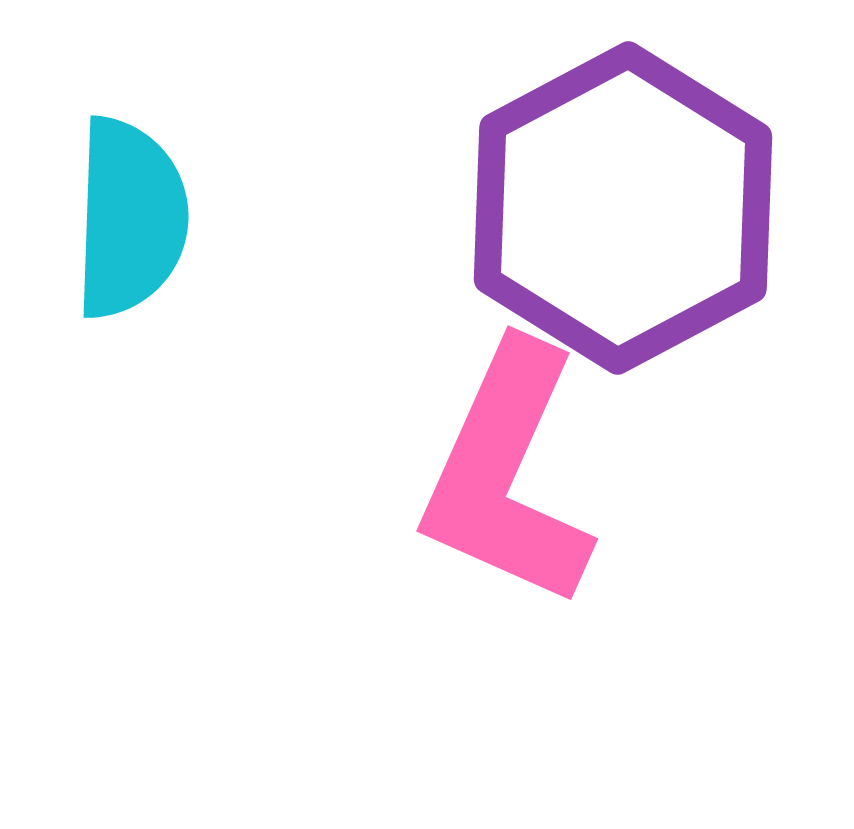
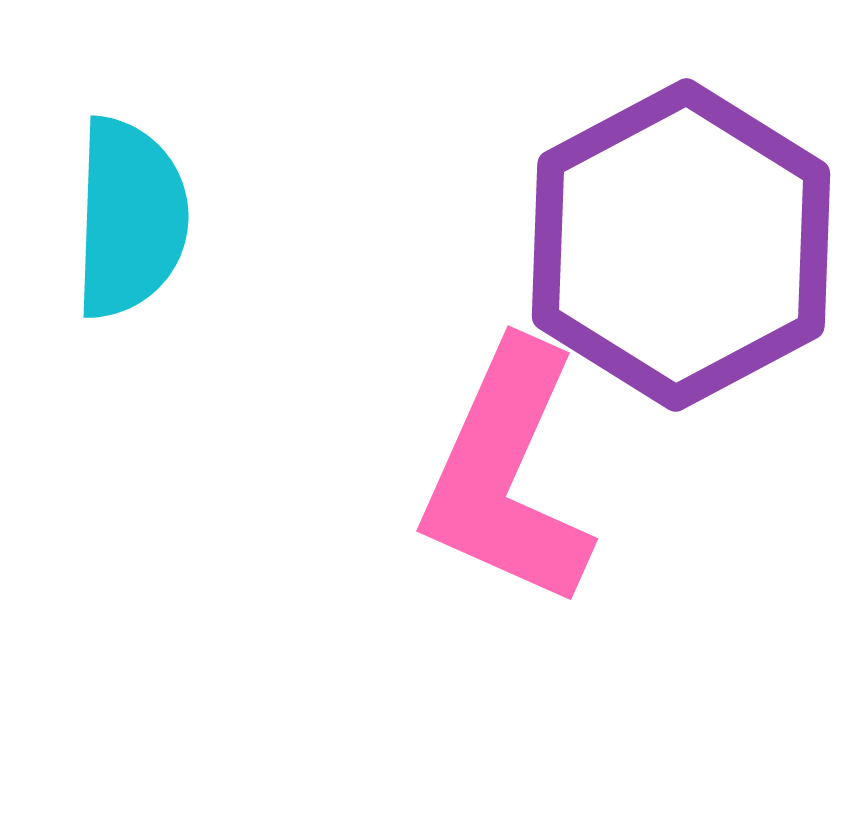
purple hexagon: moved 58 px right, 37 px down
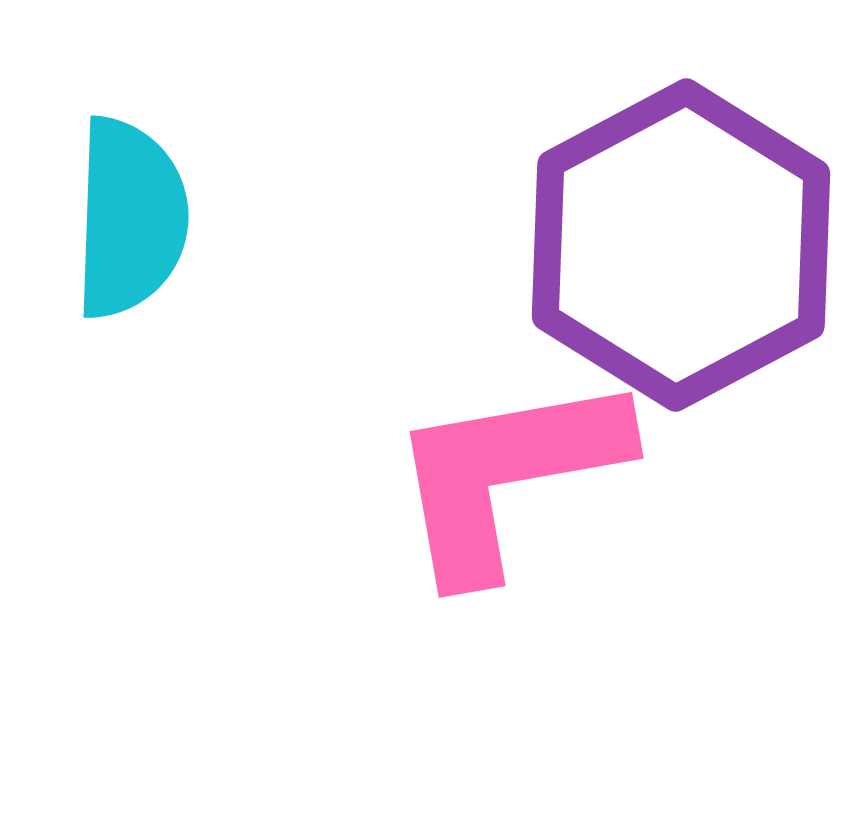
pink L-shape: rotated 56 degrees clockwise
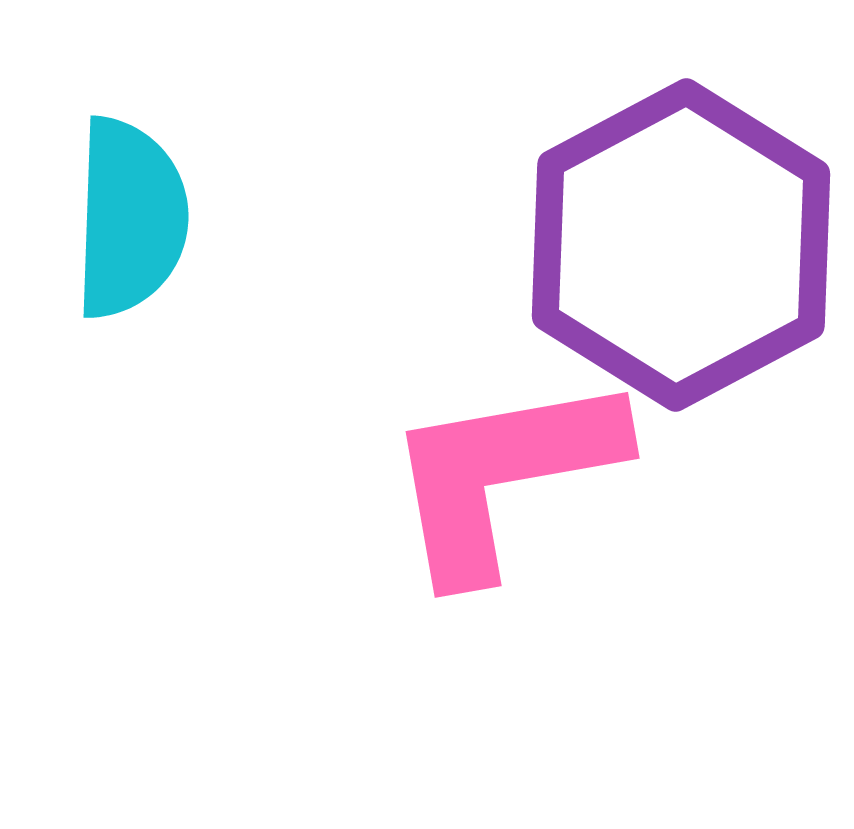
pink L-shape: moved 4 px left
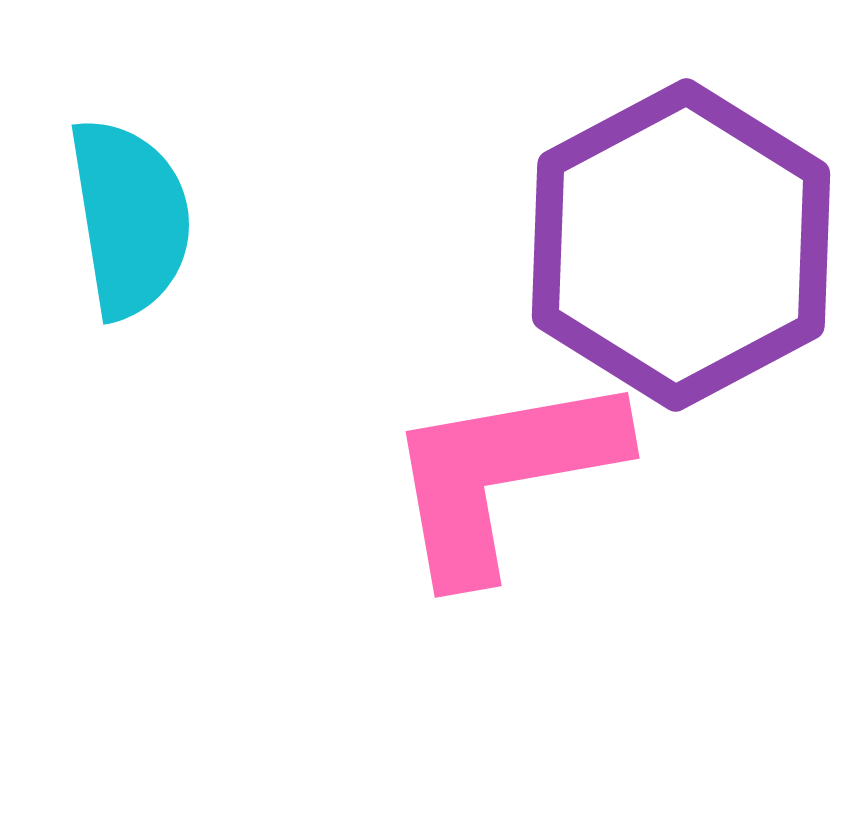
cyan semicircle: rotated 11 degrees counterclockwise
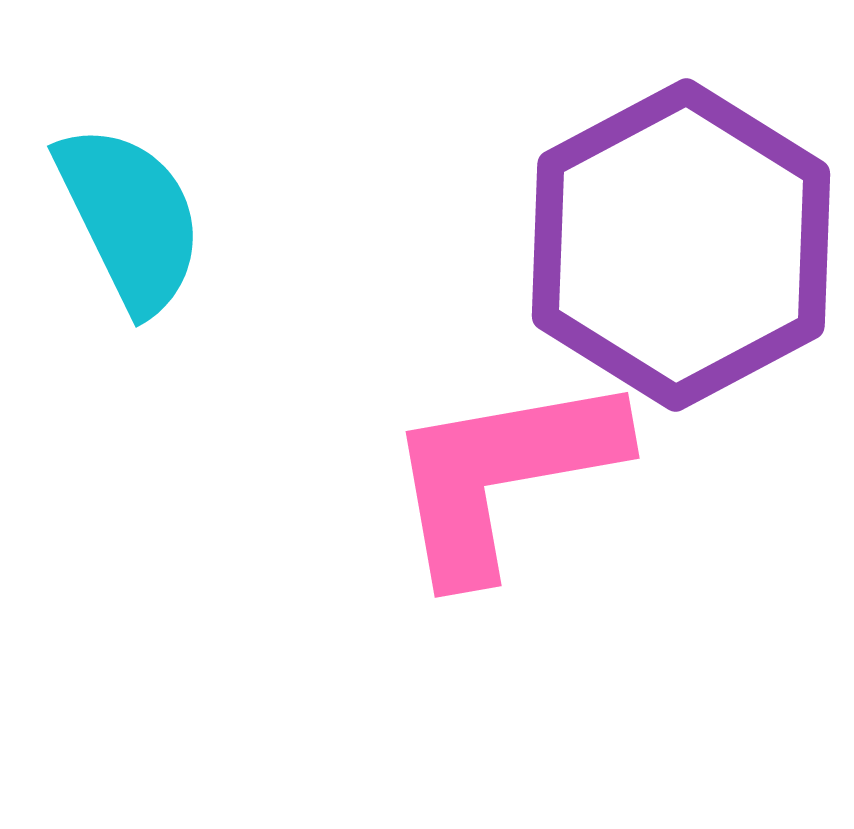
cyan semicircle: rotated 17 degrees counterclockwise
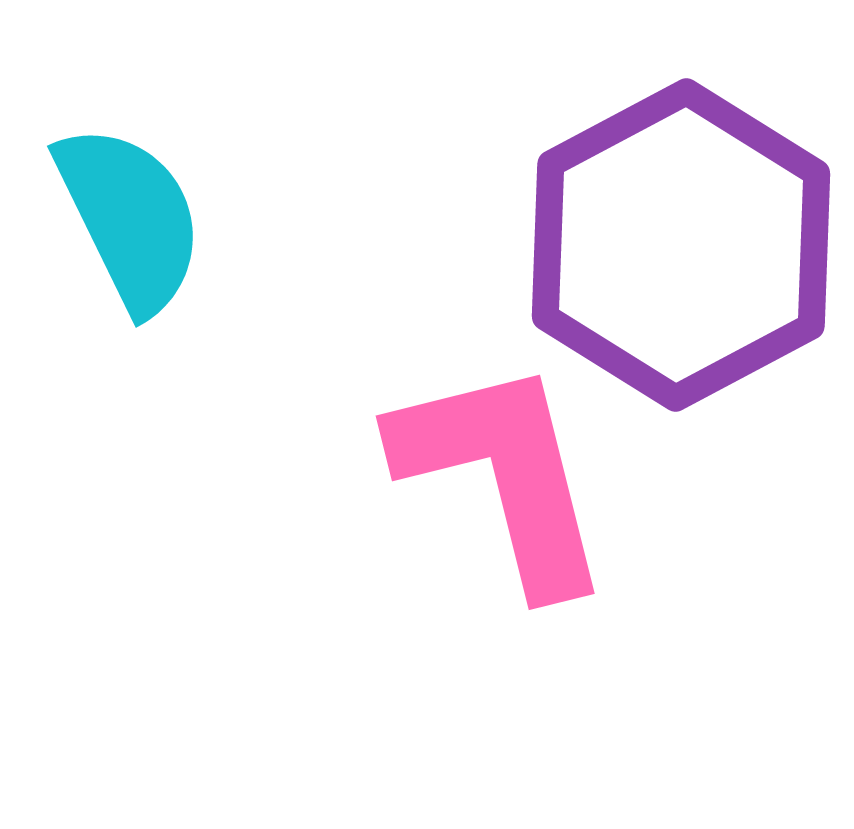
pink L-shape: rotated 86 degrees clockwise
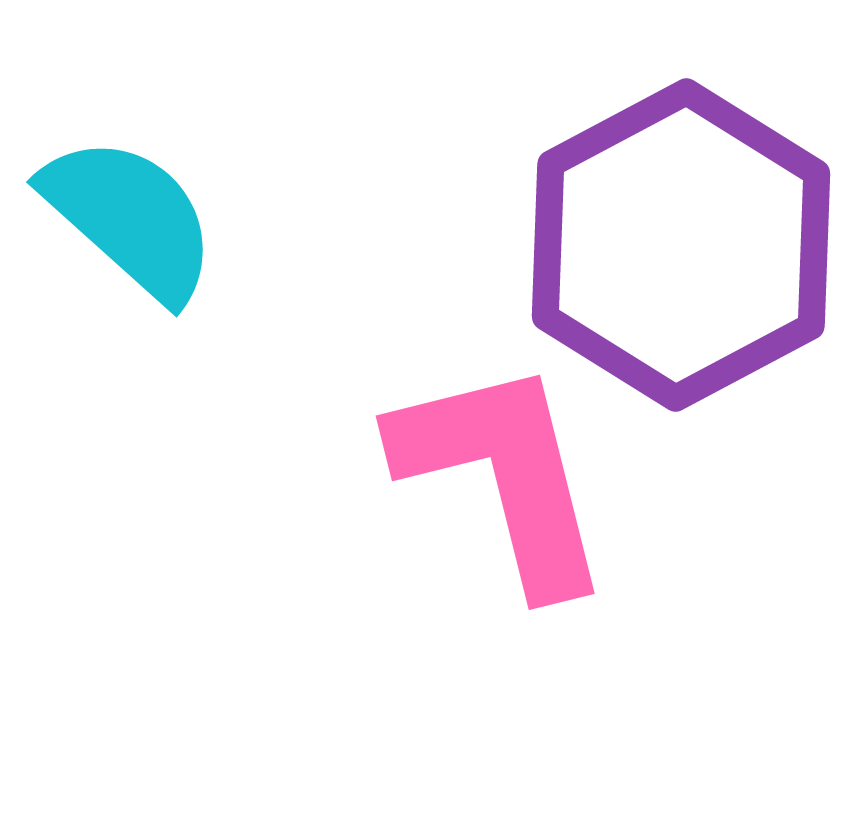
cyan semicircle: rotated 22 degrees counterclockwise
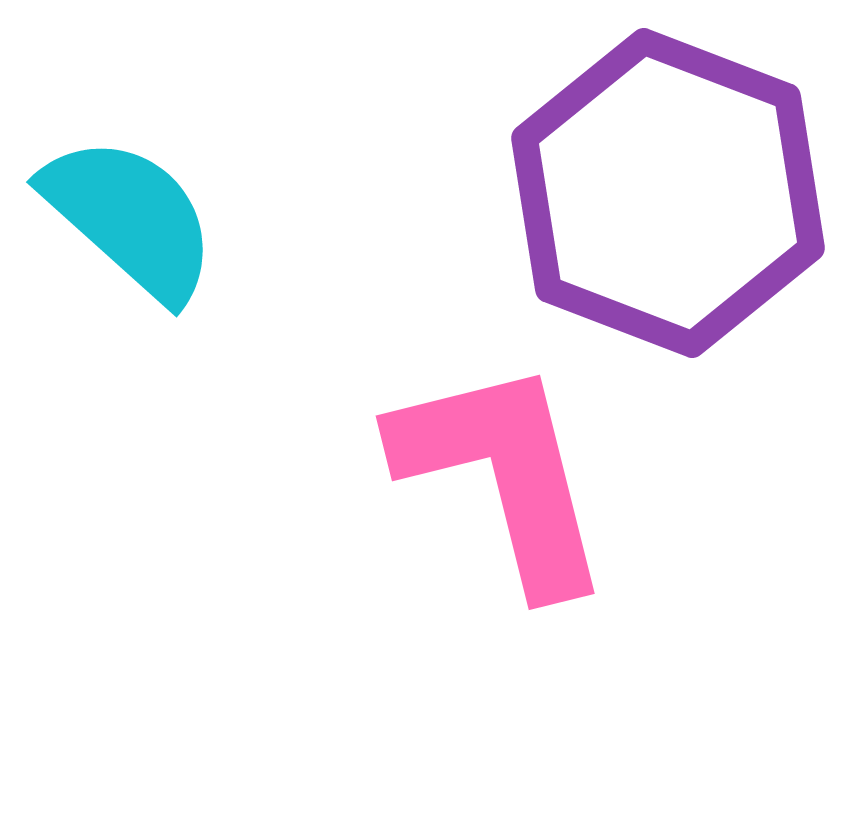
purple hexagon: moved 13 px left, 52 px up; rotated 11 degrees counterclockwise
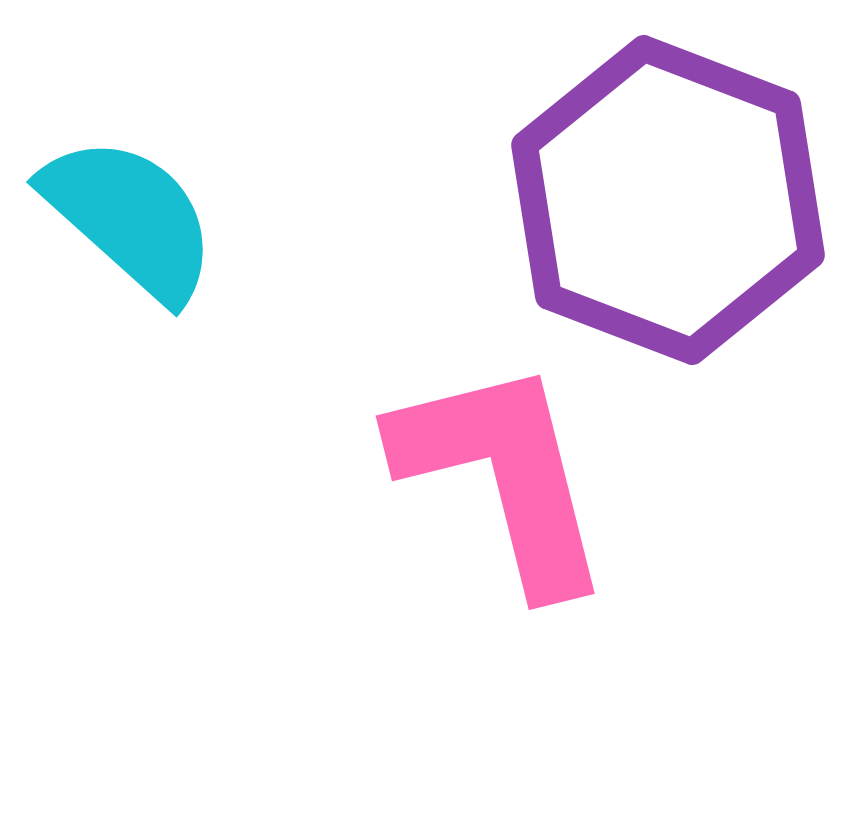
purple hexagon: moved 7 px down
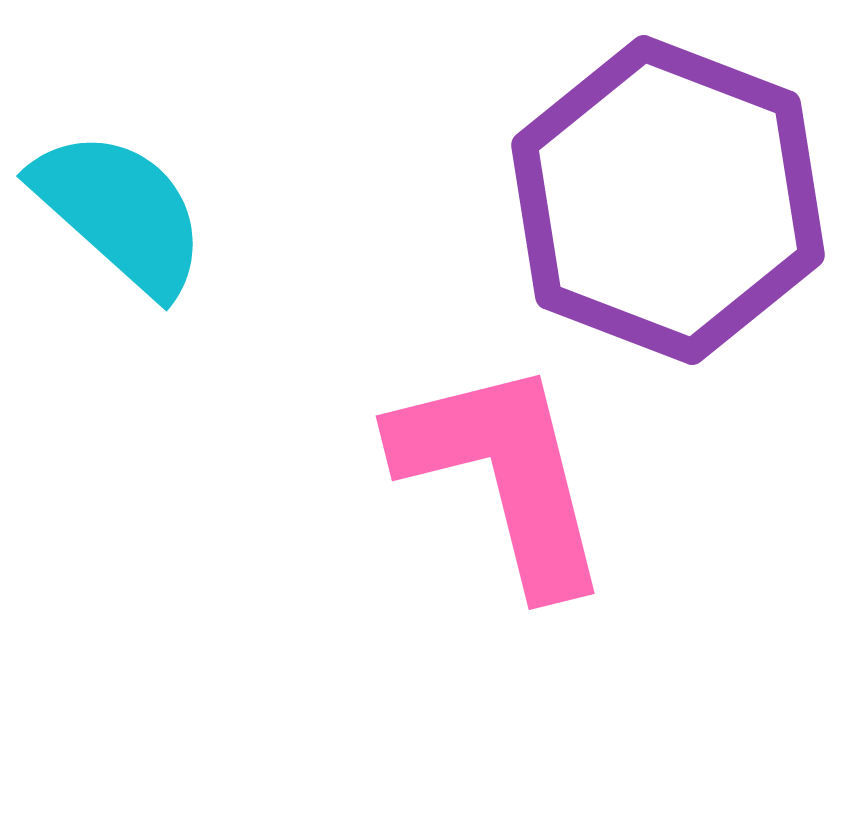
cyan semicircle: moved 10 px left, 6 px up
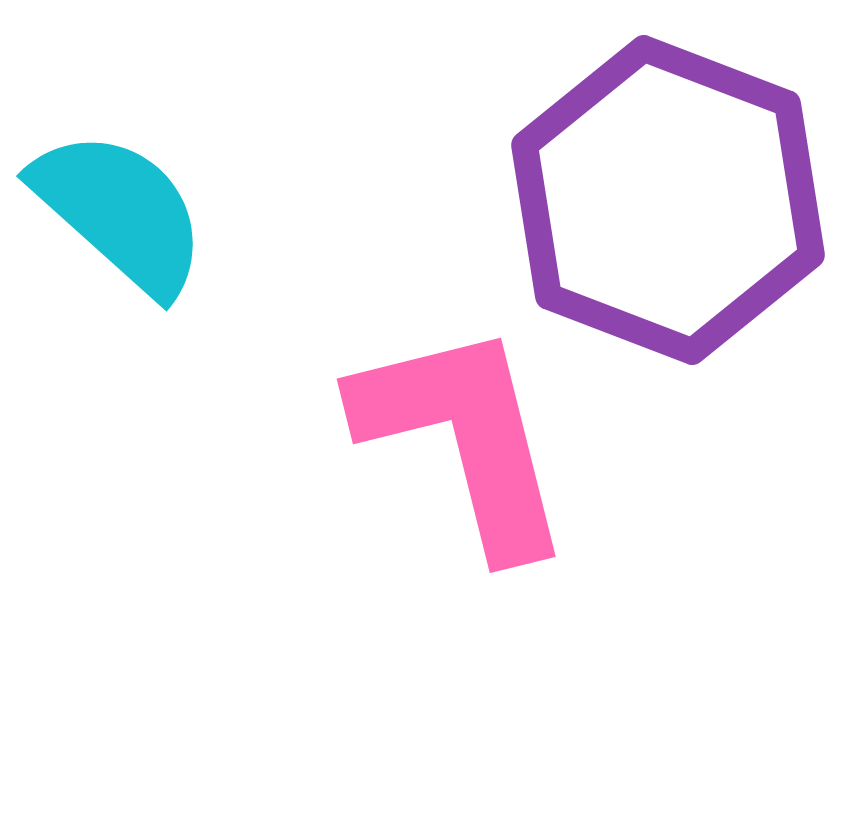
pink L-shape: moved 39 px left, 37 px up
